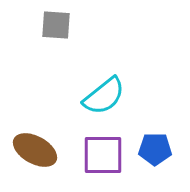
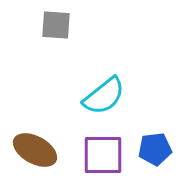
blue pentagon: rotated 8 degrees counterclockwise
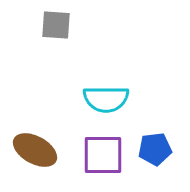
cyan semicircle: moved 2 px right, 3 px down; rotated 39 degrees clockwise
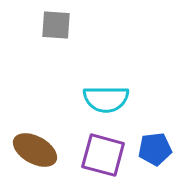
purple square: rotated 15 degrees clockwise
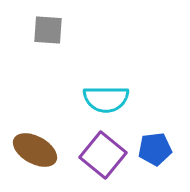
gray square: moved 8 px left, 5 px down
purple square: rotated 24 degrees clockwise
